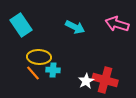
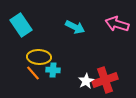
red cross: rotated 35 degrees counterclockwise
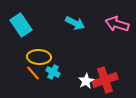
cyan arrow: moved 4 px up
cyan cross: moved 2 px down; rotated 24 degrees clockwise
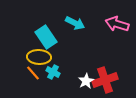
cyan rectangle: moved 25 px right, 12 px down
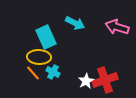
pink arrow: moved 3 px down
cyan rectangle: rotated 10 degrees clockwise
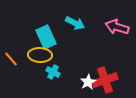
yellow ellipse: moved 1 px right, 2 px up
orange line: moved 22 px left, 14 px up
white star: moved 2 px right, 1 px down
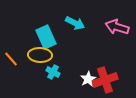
white star: moved 3 px up
